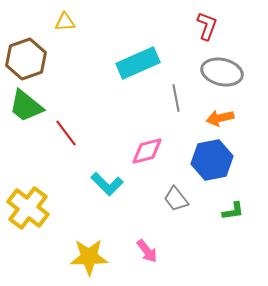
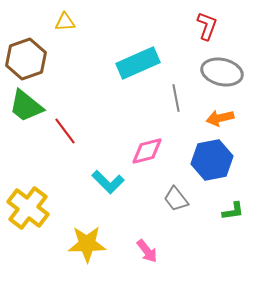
red line: moved 1 px left, 2 px up
cyan L-shape: moved 1 px right, 2 px up
yellow star: moved 2 px left, 13 px up
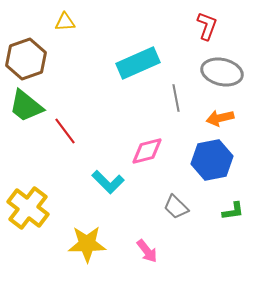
gray trapezoid: moved 8 px down; rotated 8 degrees counterclockwise
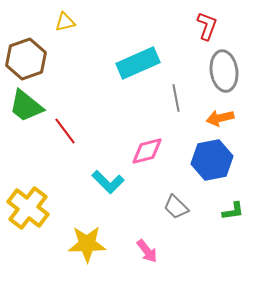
yellow triangle: rotated 10 degrees counterclockwise
gray ellipse: moved 2 px right, 1 px up; rotated 69 degrees clockwise
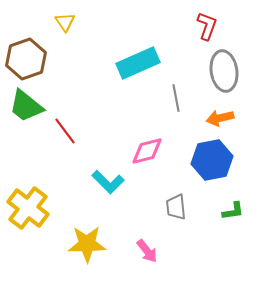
yellow triangle: rotated 50 degrees counterclockwise
gray trapezoid: rotated 40 degrees clockwise
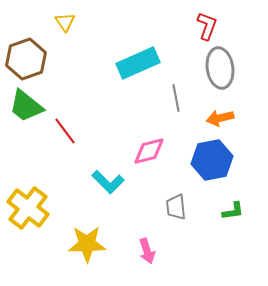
gray ellipse: moved 4 px left, 3 px up
pink diamond: moved 2 px right
pink arrow: rotated 20 degrees clockwise
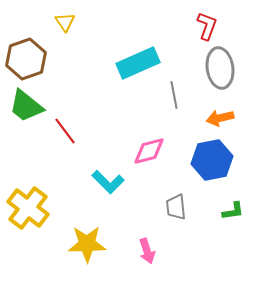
gray line: moved 2 px left, 3 px up
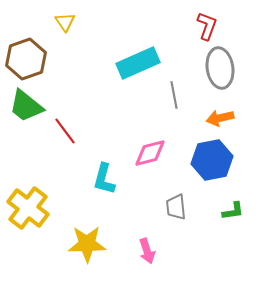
pink diamond: moved 1 px right, 2 px down
cyan L-shape: moved 4 px left, 3 px up; rotated 60 degrees clockwise
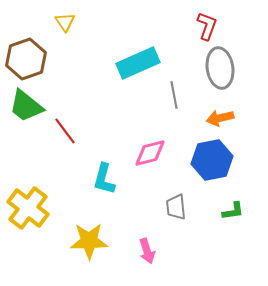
yellow star: moved 2 px right, 3 px up
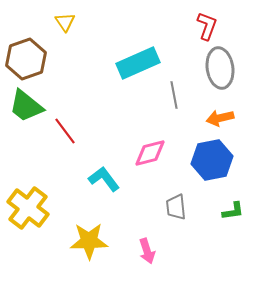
cyan L-shape: rotated 128 degrees clockwise
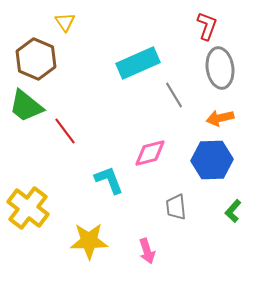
brown hexagon: moved 10 px right; rotated 18 degrees counterclockwise
gray line: rotated 20 degrees counterclockwise
blue hexagon: rotated 9 degrees clockwise
cyan L-shape: moved 5 px right, 1 px down; rotated 16 degrees clockwise
green L-shape: rotated 140 degrees clockwise
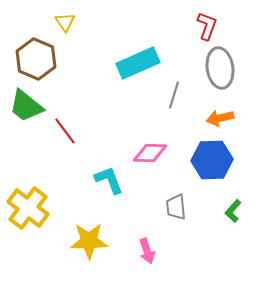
gray line: rotated 48 degrees clockwise
pink diamond: rotated 16 degrees clockwise
